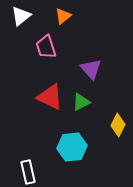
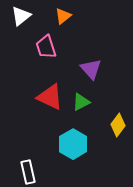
yellow diamond: rotated 10 degrees clockwise
cyan hexagon: moved 1 px right, 3 px up; rotated 24 degrees counterclockwise
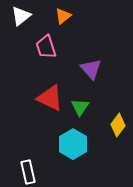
red triangle: moved 1 px down
green triangle: moved 1 px left, 5 px down; rotated 30 degrees counterclockwise
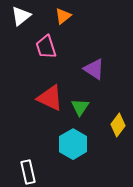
purple triangle: moved 3 px right; rotated 15 degrees counterclockwise
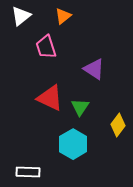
white rectangle: rotated 75 degrees counterclockwise
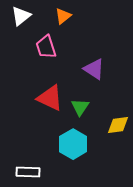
yellow diamond: rotated 45 degrees clockwise
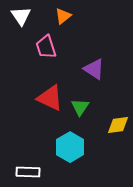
white triangle: rotated 25 degrees counterclockwise
cyan hexagon: moved 3 px left, 3 px down
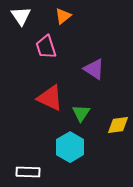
green triangle: moved 1 px right, 6 px down
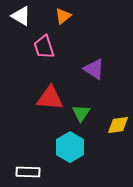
white triangle: rotated 25 degrees counterclockwise
pink trapezoid: moved 2 px left
red triangle: rotated 20 degrees counterclockwise
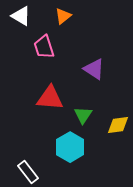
green triangle: moved 2 px right, 2 px down
white rectangle: rotated 50 degrees clockwise
